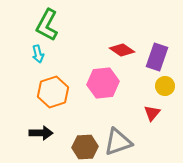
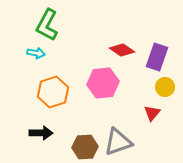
cyan arrow: moved 2 px left, 1 px up; rotated 66 degrees counterclockwise
yellow circle: moved 1 px down
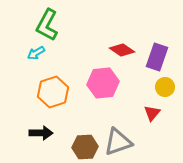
cyan arrow: rotated 138 degrees clockwise
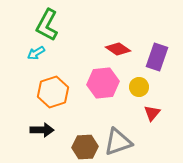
red diamond: moved 4 px left, 1 px up
yellow circle: moved 26 px left
black arrow: moved 1 px right, 3 px up
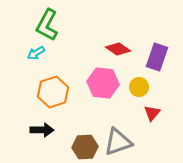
pink hexagon: rotated 12 degrees clockwise
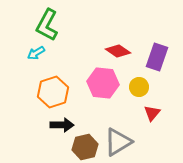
red diamond: moved 2 px down
black arrow: moved 20 px right, 5 px up
gray triangle: rotated 12 degrees counterclockwise
brown hexagon: rotated 10 degrees counterclockwise
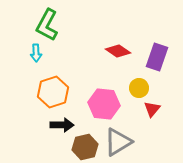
cyan arrow: rotated 60 degrees counterclockwise
pink hexagon: moved 1 px right, 21 px down
yellow circle: moved 1 px down
red triangle: moved 4 px up
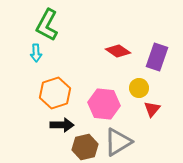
orange hexagon: moved 2 px right, 1 px down
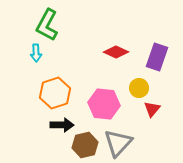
red diamond: moved 2 px left, 1 px down; rotated 10 degrees counterclockwise
gray triangle: moved 1 px down; rotated 16 degrees counterclockwise
brown hexagon: moved 2 px up
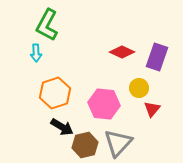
red diamond: moved 6 px right
black arrow: moved 2 px down; rotated 30 degrees clockwise
